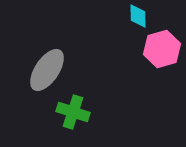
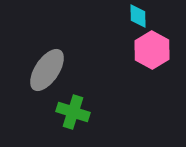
pink hexagon: moved 10 px left, 1 px down; rotated 15 degrees counterclockwise
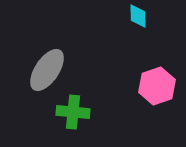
pink hexagon: moved 5 px right, 36 px down; rotated 12 degrees clockwise
green cross: rotated 12 degrees counterclockwise
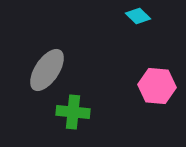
cyan diamond: rotated 45 degrees counterclockwise
pink hexagon: rotated 24 degrees clockwise
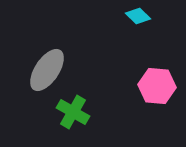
green cross: rotated 24 degrees clockwise
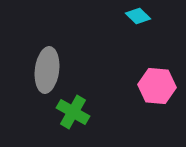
gray ellipse: rotated 27 degrees counterclockwise
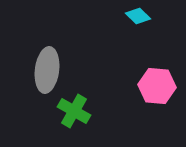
green cross: moved 1 px right, 1 px up
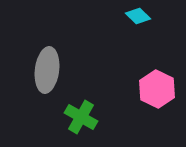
pink hexagon: moved 3 px down; rotated 21 degrees clockwise
green cross: moved 7 px right, 6 px down
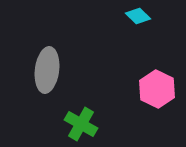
green cross: moved 7 px down
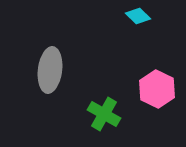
gray ellipse: moved 3 px right
green cross: moved 23 px right, 10 px up
